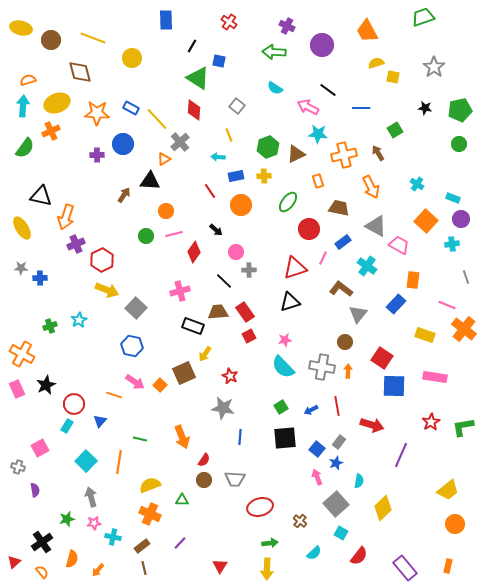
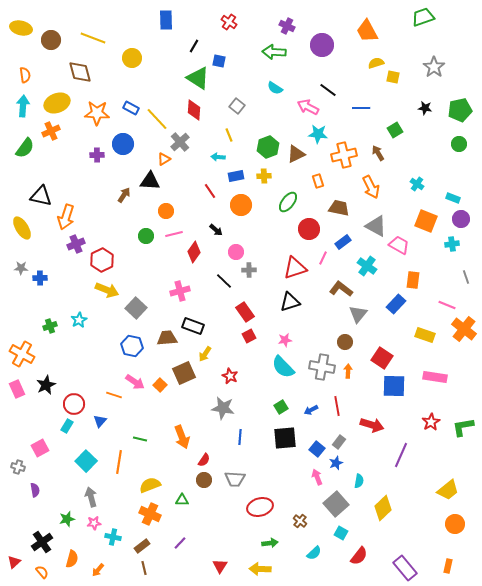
black line at (192, 46): moved 2 px right
orange semicircle at (28, 80): moved 3 px left, 5 px up; rotated 98 degrees clockwise
orange square at (426, 221): rotated 20 degrees counterclockwise
brown trapezoid at (218, 312): moved 51 px left, 26 px down
yellow arrow at (267, 569): moved 7 px left; rotated 90 degrees clockwise
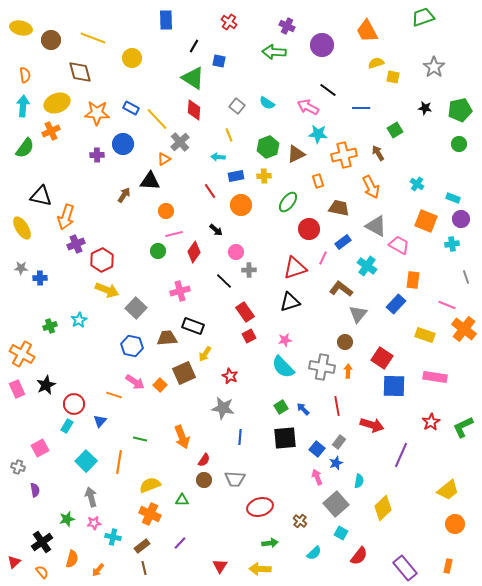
green triangle at (198, 78): moved 5 px left
cyan semicircle at (275, 88): moved 8 px left, 15 px down
green circle at (146, 236): moved 12 px right, 15 px down
blue arrow at (311, 410): moved 8 px left, 1 px up; rotated 72 degrees clockwise
green L-shape at (463, 427): rotated 15 degrees counterclockwise
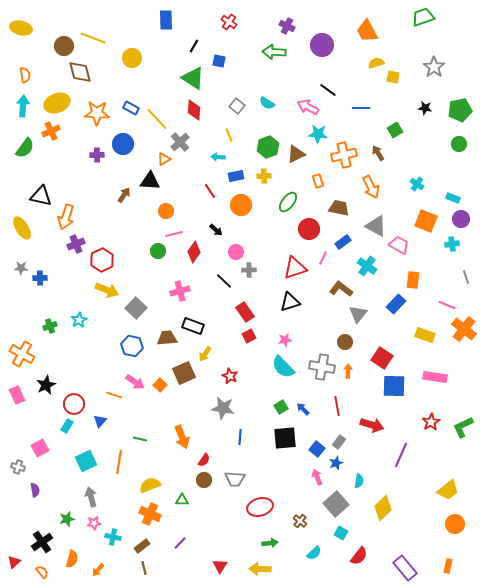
brown circle at (51, 40): moved 13 px right, 6 px down
pink rectangle at (17, 389): moved 6 px down
cyan square at (86, 461): rotated 20 degrees clockwise
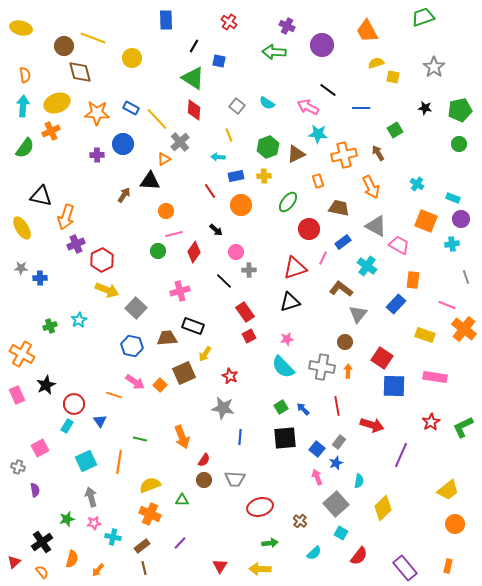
pink star at (285, 340): moved 2 px right, 1 px up
blue triangle at (100, 421): rotated 16 degrees counterclockwise
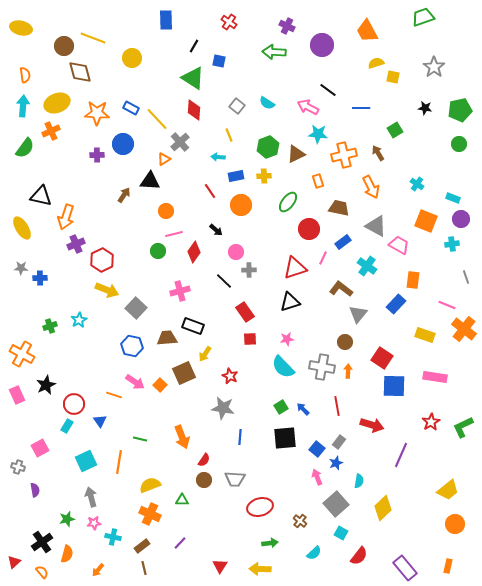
red square at (249, 336): moved 1 px right, 3 px down; rotated 24 degrees clockwise
orange semicircle at (72, 559): moved 5 px left, 5 px up
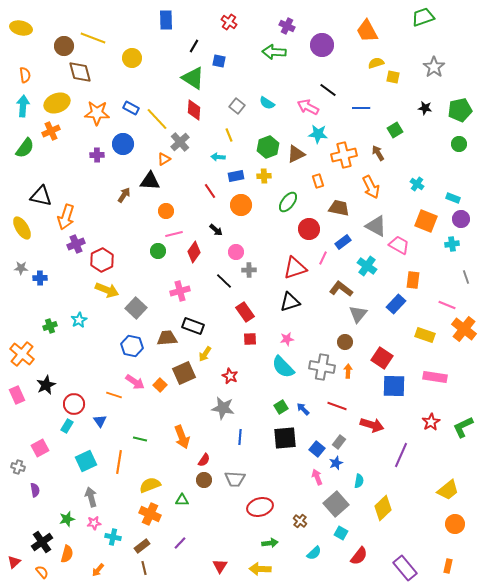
orange cross at (22, 354): rotated 10 degrees clockwise
red line at (337, 406): rotated 60 degrees counterclockwise
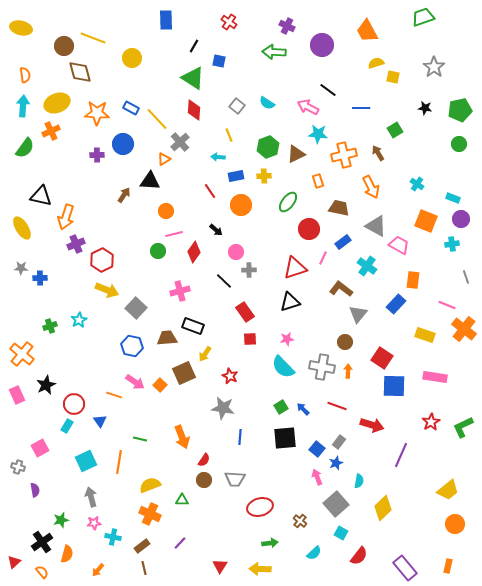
green star at (67, 519): moved 6 px left, 1 px down
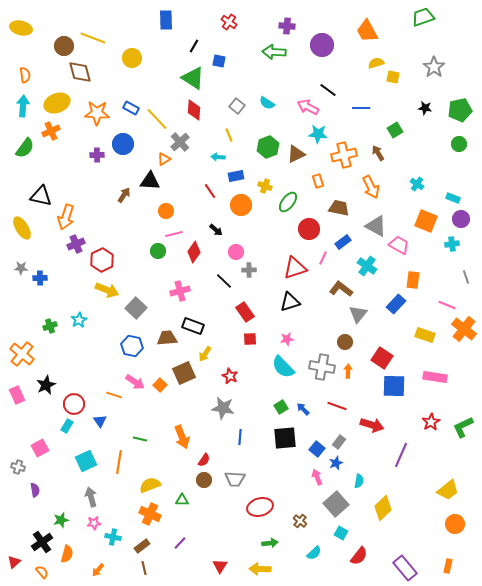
purple cross at (287, 26): rotated 21 degrees counterclockwise
yellow cross at (264, 176): moved 1 px right, 10 px down; rotated 24 degrees clockwise
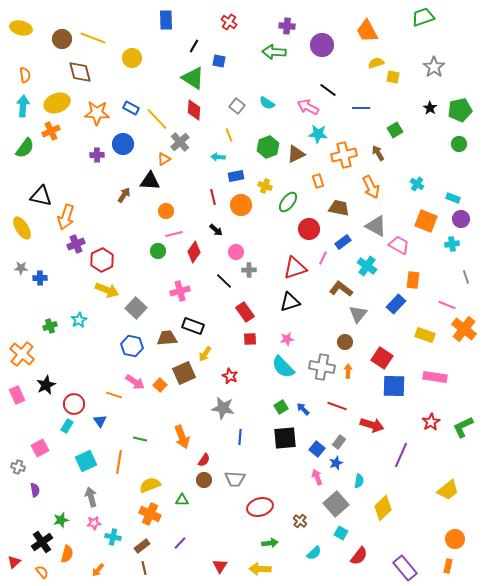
brown circle at (64, 46): moved 2 px left, 7 px up
black star at (425, 108): moved 5 px right; rotated 24 degrees clockwise
red line at (210, 191): moved 3 px right, 6 px down; rotated 21 degrees clockwise
orange circle at (455, 524): moved 15 px down
